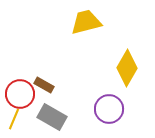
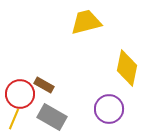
yellow diamond: rotated 18 degrees counterclockwise
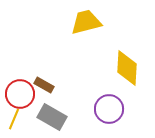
yellow diamond: rotated 9 degrees counterclockwise
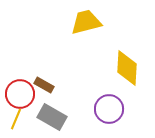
yellow line: moved 2 px right
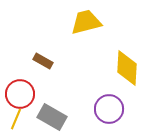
brown rectangle: moved 1 px left, 24 px up
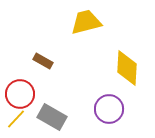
yellow line: rotated 20 degrees clockwise
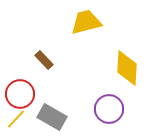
brown rectangle: moved 1 px right, 1 px up; rotated 18 degrees clockwise
